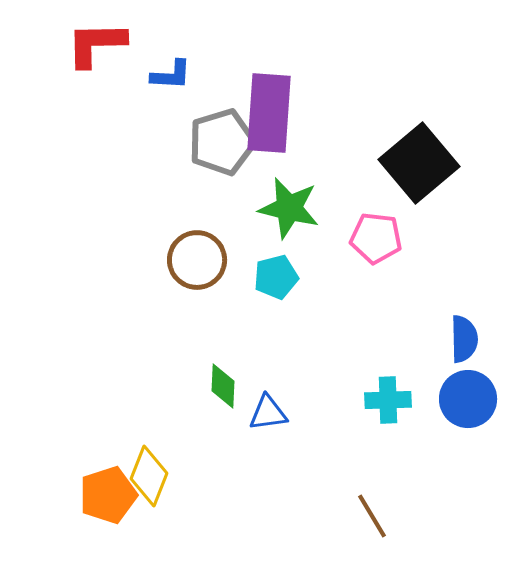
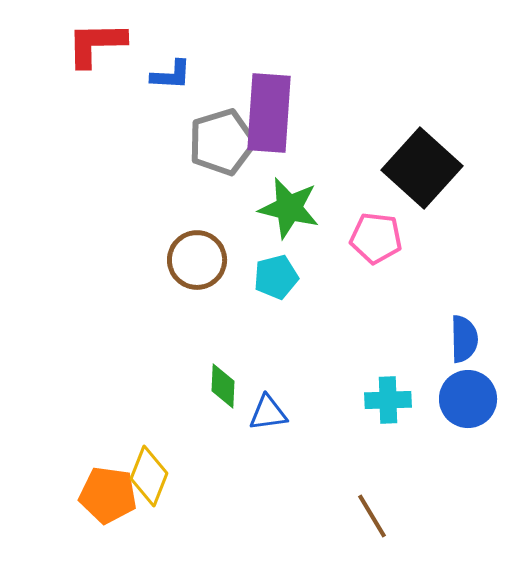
black square: moved 3 px right, 5 px down; rotated 8 degrees counterclockwise
orange pentagon: rotated 26 degrees clockwise
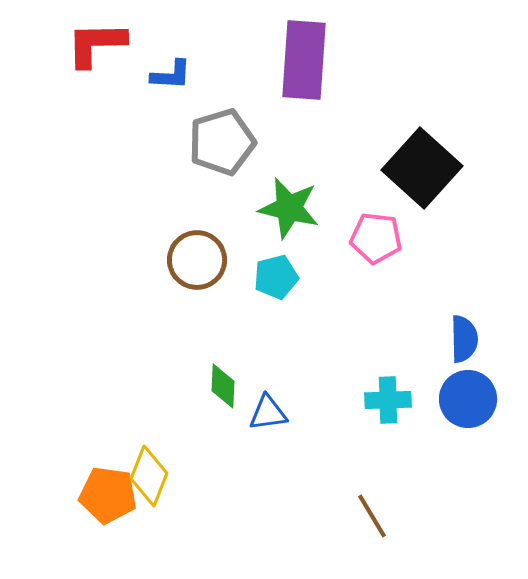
purple rectangle: moved 35 px right, 53 px up
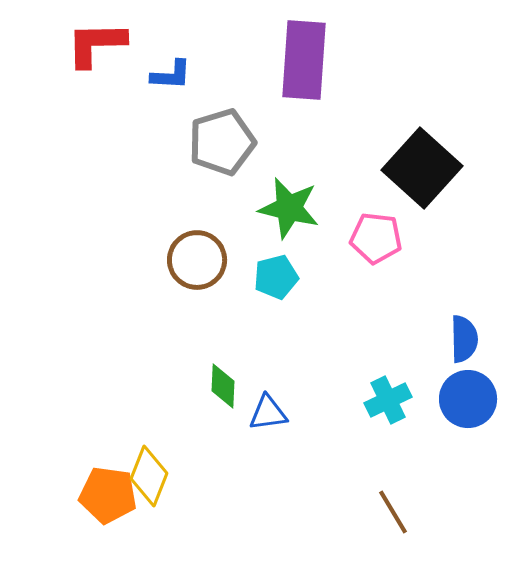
cyan cross: rotated 24 degrees counterclockwise
brown line: moved 21 px right, 4 px up
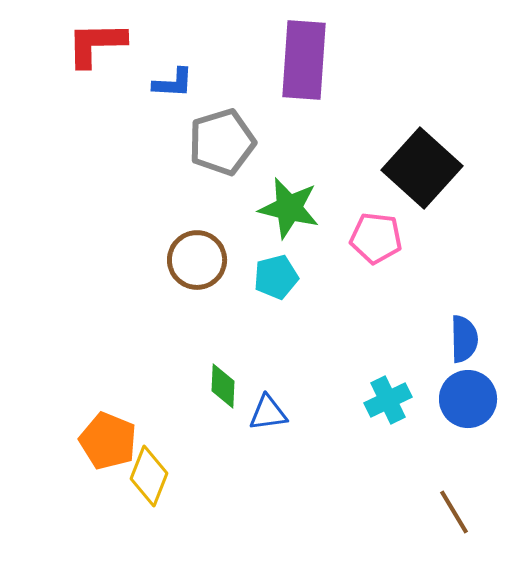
blue L-shape: moved 2 px right, 8 px down
orange pentagon: moved 54 px up; rotated 14 degrees clockwise
brown line: moved 61 px right
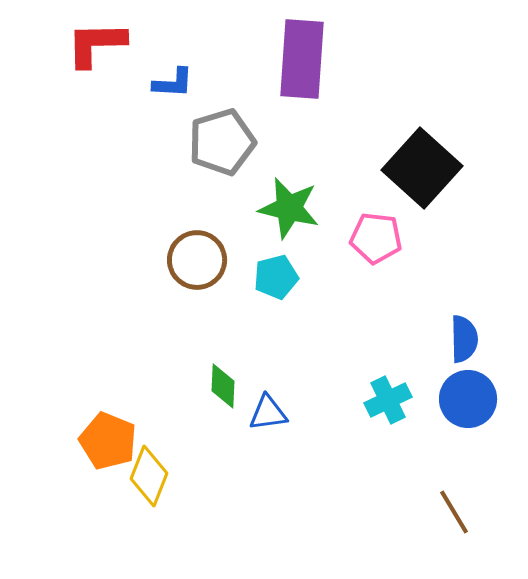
purple rectangle: moved 2 px left, 1 px up
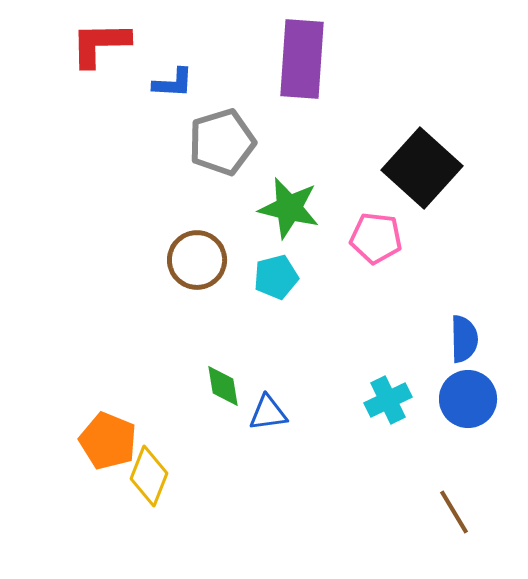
red L-shape: moved 4 px right
green diamond: rotated 12 degrees counterclockwise
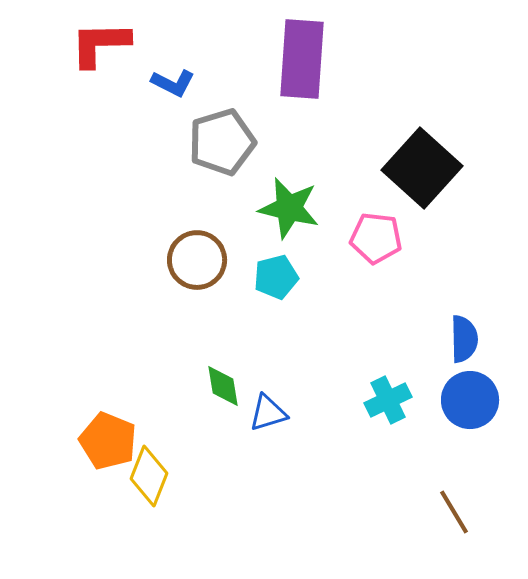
blue L-shape: rotated 24 degrees clockwise
blue circle: moved 2 px right, 1 px down
blue triangle: rotated 9 degrees counterclockwise
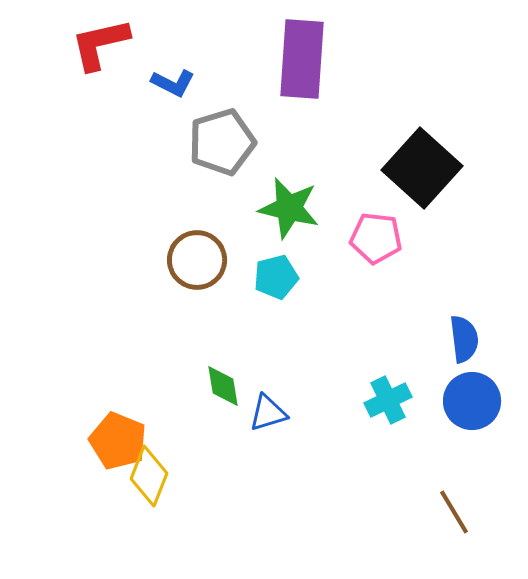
red L-shape: rotated 12 degrees counterclockwise
blue semicircle: rotated 6 degrees counterclockwise
blue circle: moved 2 px right, 1 px down
orange pentagon: moved 10 px right
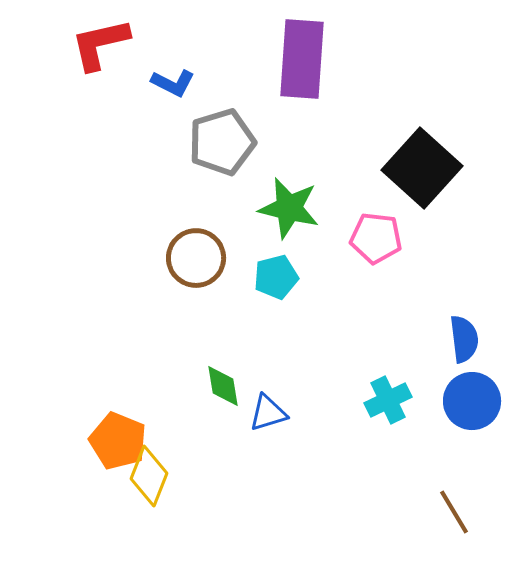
brown circle: moved 1 px left, 2 px up
